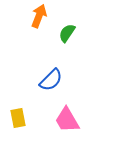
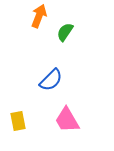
green semicircle: moved 2 px left, 1 px up
yellow rectangle: moved 3 px down
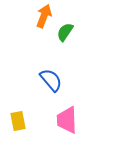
orange arrow: moved 5 px right
blue semicircle: rotated 85 degrees counterclockwise
pink trapezoid: rotated 28 degrees clockwise
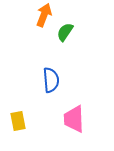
orange arrow: moved 1 px up
blue semicircle: rotated 35 degrees clockwise
pink trapezoid: moved 7 px right, 1 px up
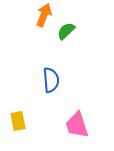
green semicircle: moved 1 px right, 1 px up; rotated 12 degrees clockwise
pink trapezoid: moved 3 px right, 6 px down; rotated 16 degrees counterclockwise
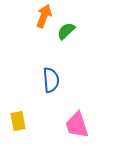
orange arrow: moved 1 px down
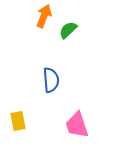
green semicircle: moved 2 px right, 1 px up
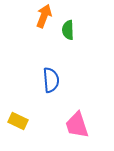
green semicircle: rotated 48 degrees counterclockwise
yellow rectangle: rotated 54 degrees counterclockwise
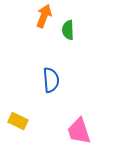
pink trapezoid: moved 2 px right, 6 px down
